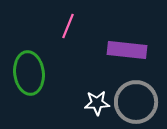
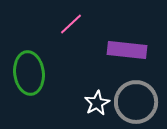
pink line: moved 3 px right, 2 px up; rotated 25 degrees clockwise
white star: rotated 25 degrees counterclockwise
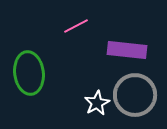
pink line: moved 5 px right, 2 px down; rotated 15 degrees clockwise
gray circle: moved 1 px left, 7 px up
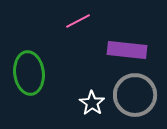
pink line: moved 2 px right, 5 px up
white star: moved 5 px left; rotated 10 degrees counterclockwise
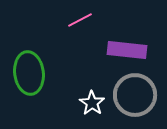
pink line: moved 2 px right, 1 px up
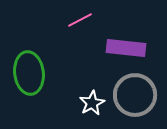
purple rectangle: moved 1 px left, 2 px up
white star: rotated 10 degrees clockwise
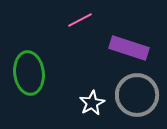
purple rectangle: moved 3 px right; rotated 12 degrees clockwise
gray circle: moved 2 px right
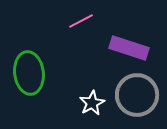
pink line: moved 1 px right, 1 px down
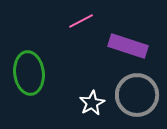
purple rectangle: moved 1 px left, 2 px up
